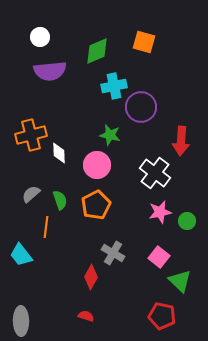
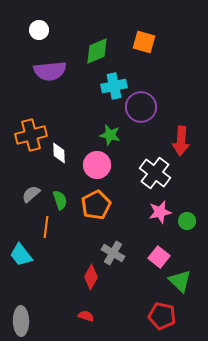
white circle: moved 1 px left, 7 px up
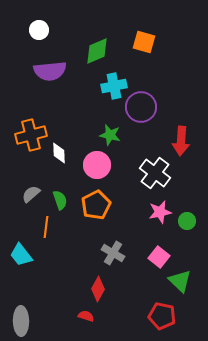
red diamond: moved 7 px right, 12 px down
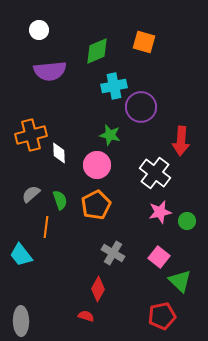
red pentagon: rotated 24 degrees counterclockwise
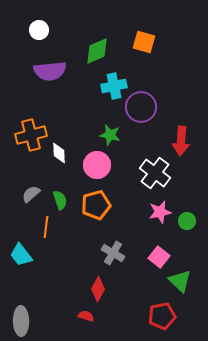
orange pentagon: rotated 12 degrees clockwise
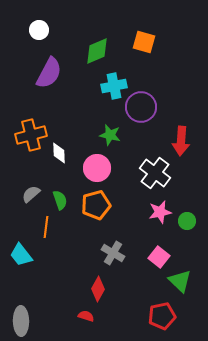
purple semicircle: moved 1 px left, 2 px down; rotated 56 degrees counterclockwise
pink circle: moved 3 px down
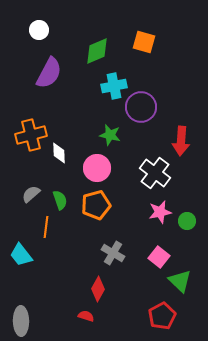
red pentagon: rotated 16 degrees counterclockwise
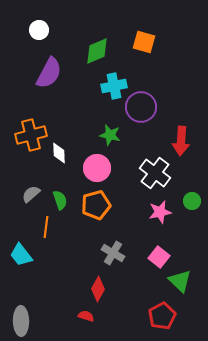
green circle: moved 5 px right, 20 px up
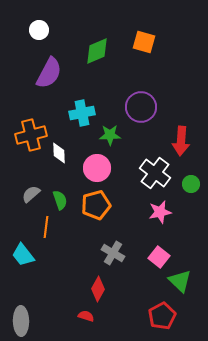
cyan cross: moved 32 px left, 27 px down
green star: rotated 15 degrees counterclockwise
green circle: moved 1 px left, 17 px up
cyan trapezoid: moved 2 px right
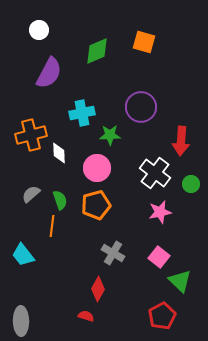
orange line: moved 6 px right, 1 px up
